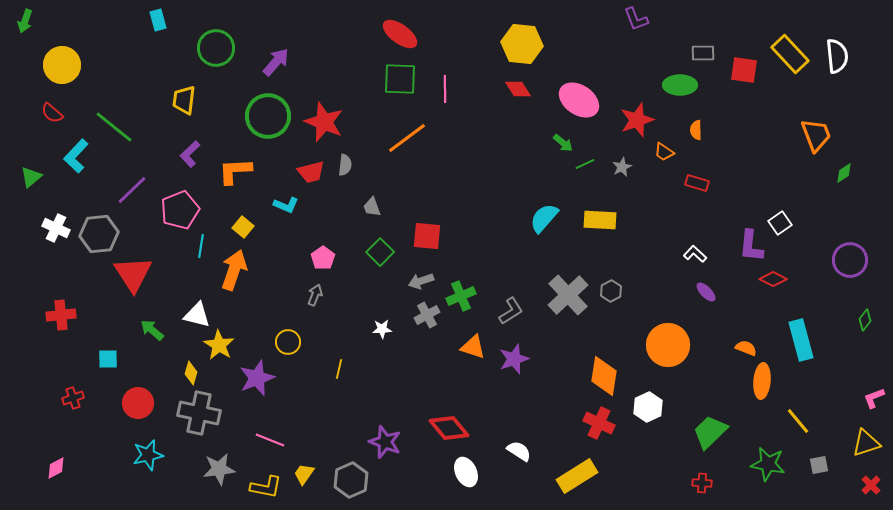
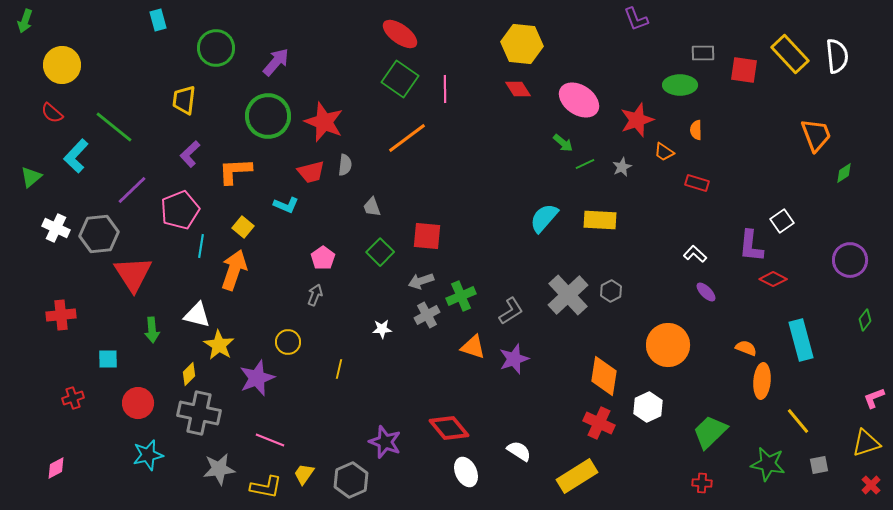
green square at (400, 79): rotated 33 degrees clockwise
white square at (780, 223): moved 2 px right, 2 px up
green arrow at (152, 330): rotated 135 degrees counterclockwise
yellow diamond at (191, 373): moved 2 px left, 1 px down; rotated 30 degrees clockwise
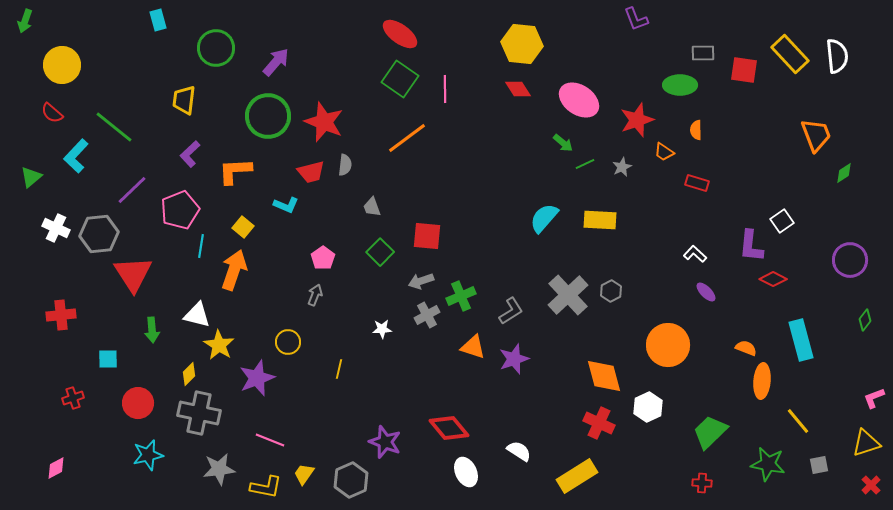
orange diamond at (604, 376): rotated 24 degrees counterclockwise
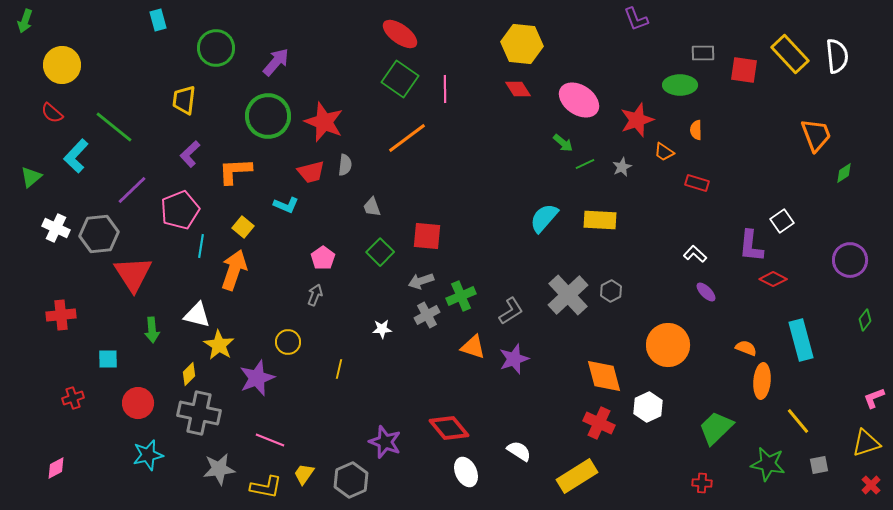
green trapezoid at (710, 432): moved 6 px right, 4 px up
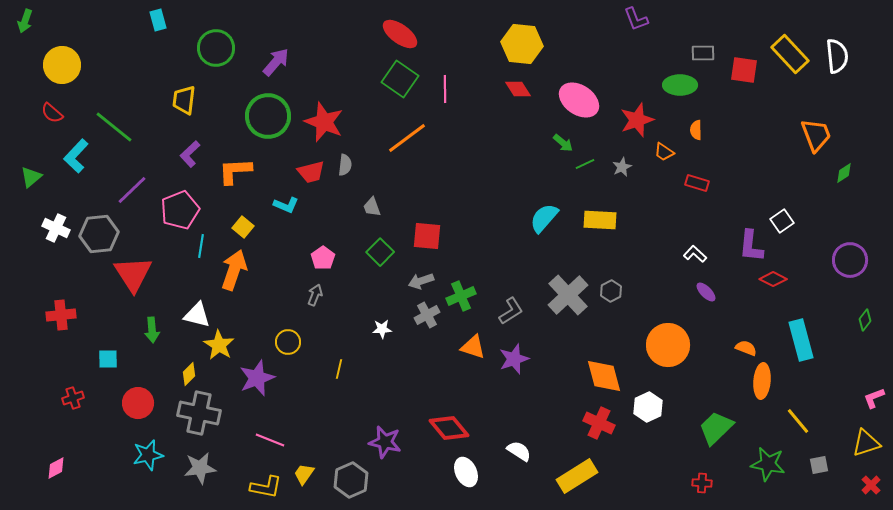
purple star at (385, 442): rotated 8 degrees counterclockwise
gray star at (219, 469): moved 19 px left, 1 px up
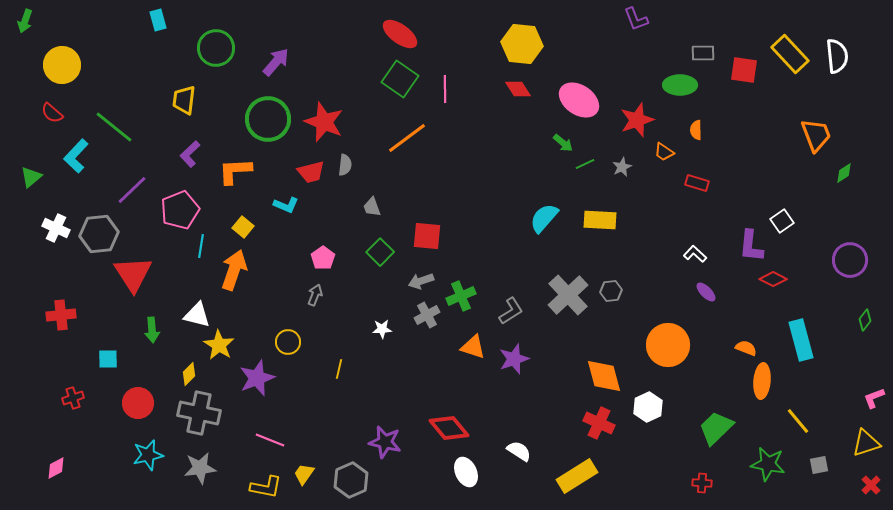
green circle at (268, 116): moved 3 px down
gray hexagon at (611, 291): rotated 20 degrees clockwise
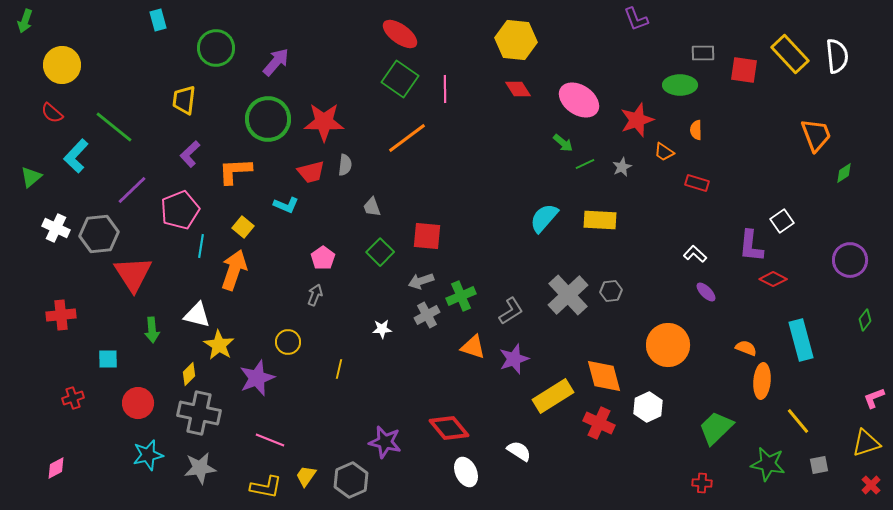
yellow hexagon at (522, 44): moved 6 px left, 4 px up
red star at (324, 122): rotated 21 degrees counterclockwise
yellow trapezoid at (304, 474): moved 2 px right, 2 px down
yellow rectangle at (577, 476): moved 24 px left, 80 px up
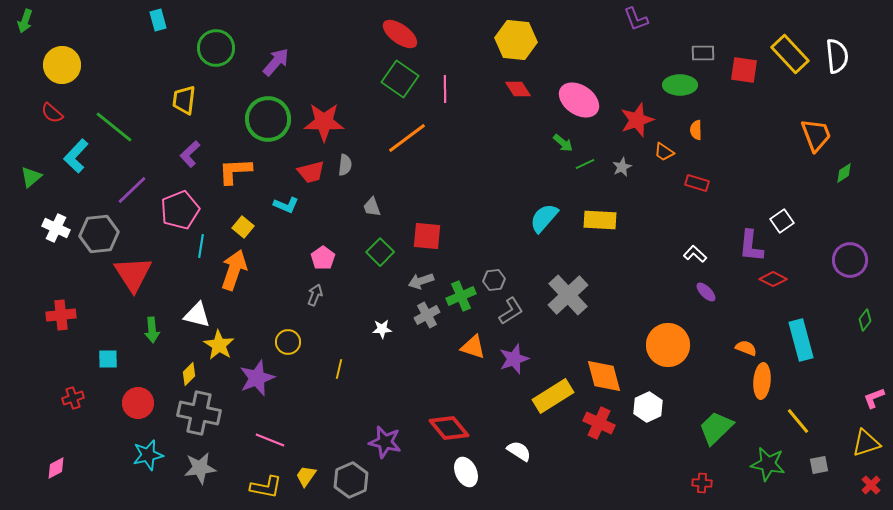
gray hexagon at (611, 291): moved 117 px left, 11 px up
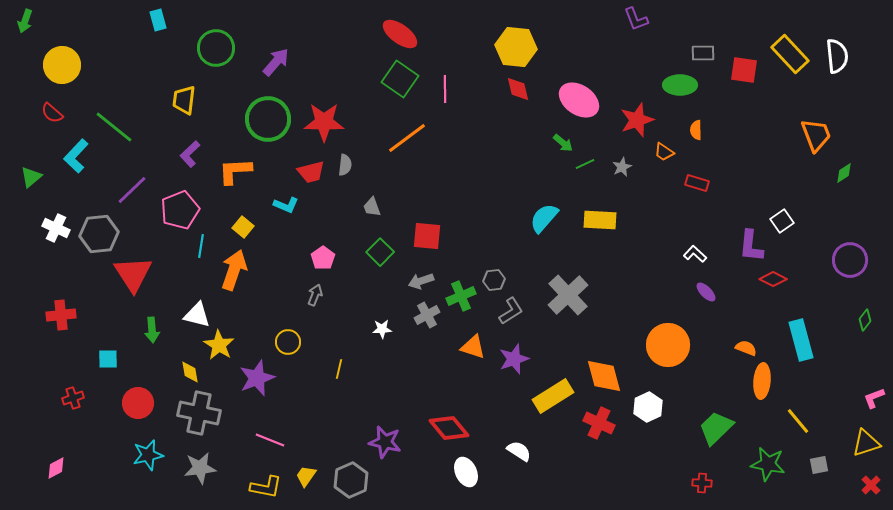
yellow hexagon at (516, 40): moved 7 px down
red diamond at (518, 89): rotated 20 degrees clockwise
yellow diamond at (189, 374): moved 1 px right, 2 px up; rotated 55 degrees counterclockwise
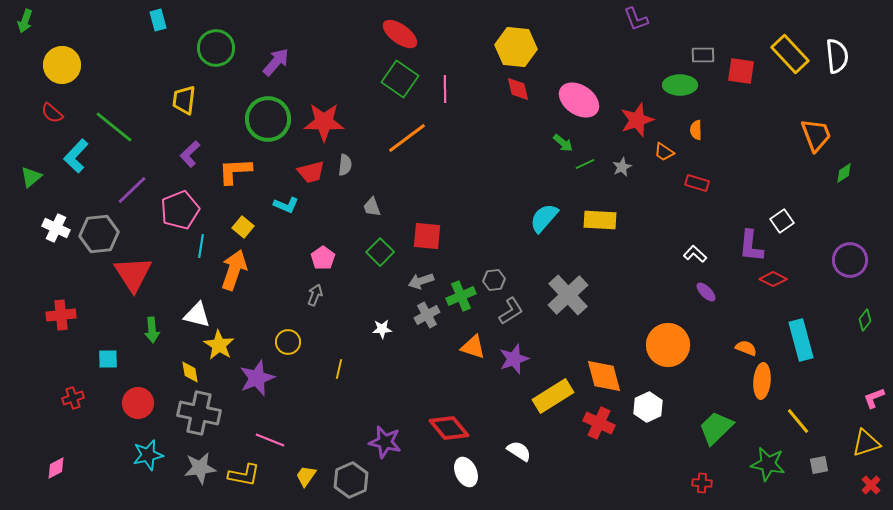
gray rectangle at (703, 53): moved 2 px down
red square at (744, 70): moved 3 px left, 1 px down
yellow L-shape at (266, 487): moved 22 px left, 12 px up
